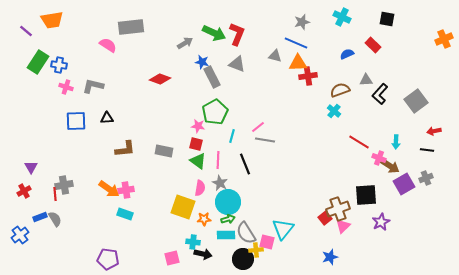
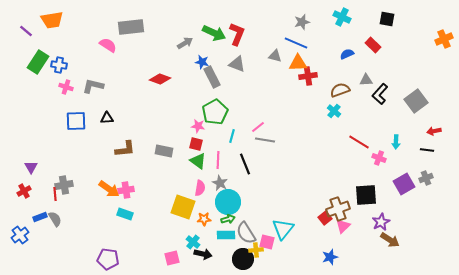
brown arrow at (390, 166): moved 74 px down
cyan cross at (193, 242): rotated 32 degrees clockwise
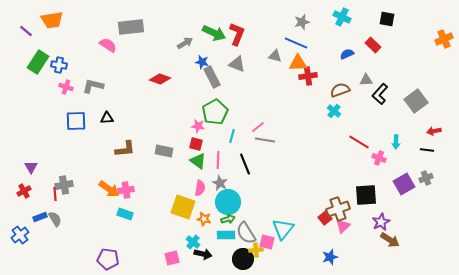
orange star at (204, 219): rotated 16 degrees clockwise
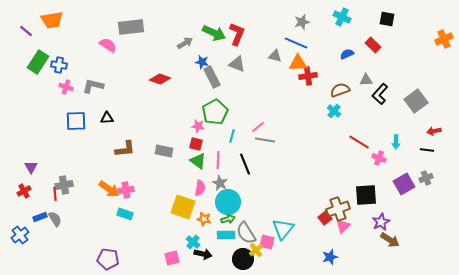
yellow cross at (256, 250): rotated 32 degrees counterclockwise
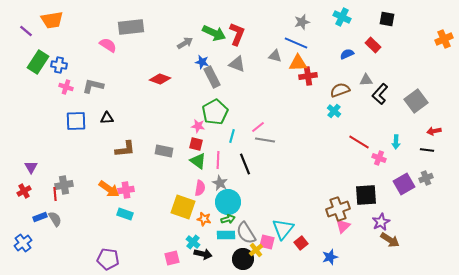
red square at (325, 218): moved 24 px left, 25 px down
blue cross at (20, 235): moved 3 px right, 8 px down
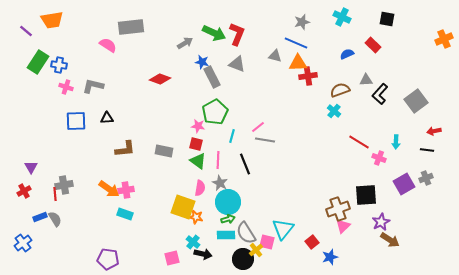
orange star at (204, 219): moved 8 px left, 2 px up
red square at (301, 243): moved 11 px right, 1 px up
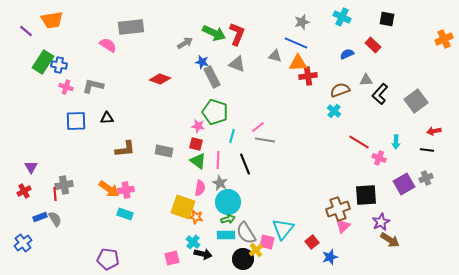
green rectangle at (38, 62): moved 5 px right
green pentagon at (215, 112): rotated 25 degrees counterclockwise
